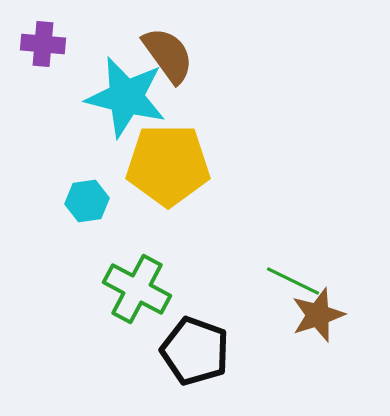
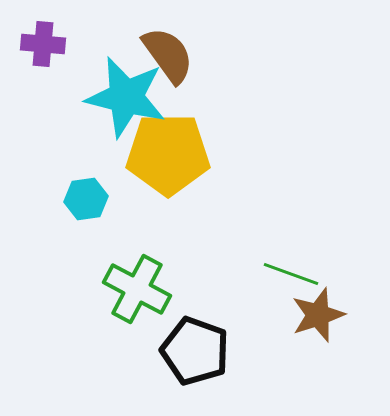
yellow pentagon: moved 11 px up
cyan hexagon: moved 1 px left, 2 px up
green line: moved 2 px left, 7 px up; rotated 6 degrees counterclockwise
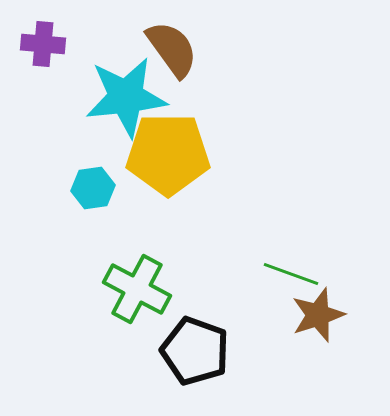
brown semicircle: moved 4 px right, 6 px up
cyan star: rotated 20 degrees counterclockwise
cyan hexagon: moved 7 px right, 11 px up
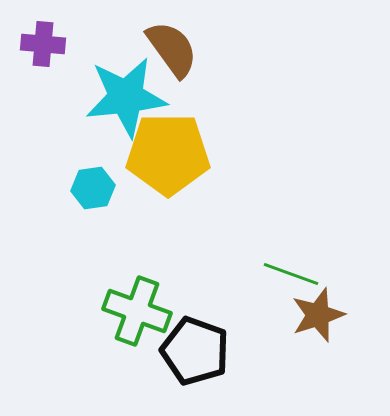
green cross: moved 22 px down; rotated 8 degrees counterclockwise
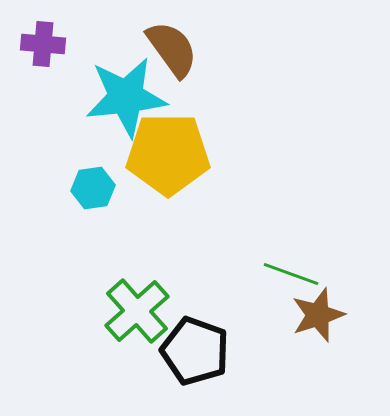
green cross: rotated 28 degrees clockwise
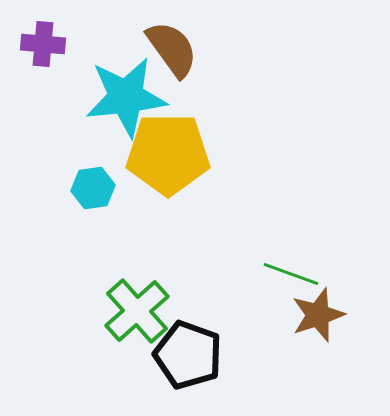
black pentagon: moved 7 px left, 4 px down
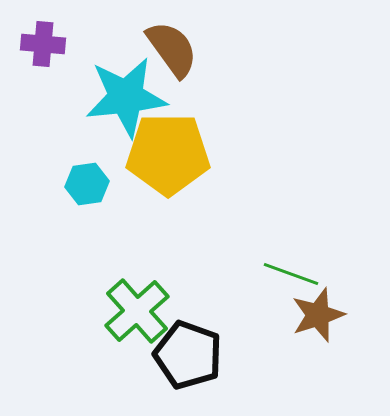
cyan hexagon: moved 6 px left, 4 px up
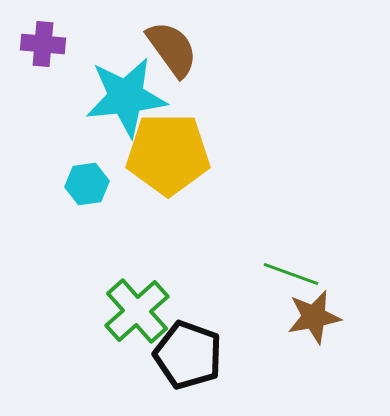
brown star: moved 4 px left, 2 px down; rotated 8 degrees clockwise
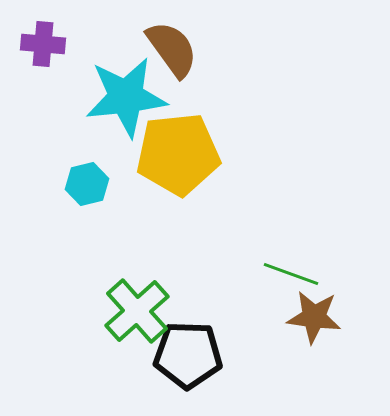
yellow pentagon: moved 10 px right; rotated 6 degrees counterclockwise
cyan hexagon: rotated 6 degrees counterclockwise
brown star: rotated 18 degrees clockwise
black pentagon: rotated 18 degrees counterclockwise
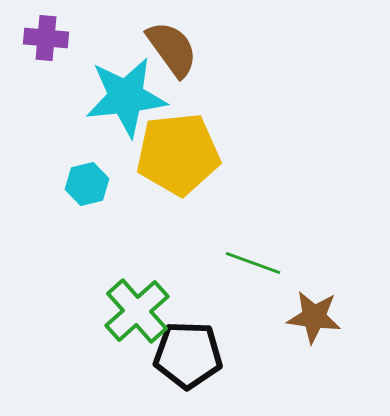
purple cross: moved 3 px right, 6 px up
green line: moved 38 px left, 11 px up
